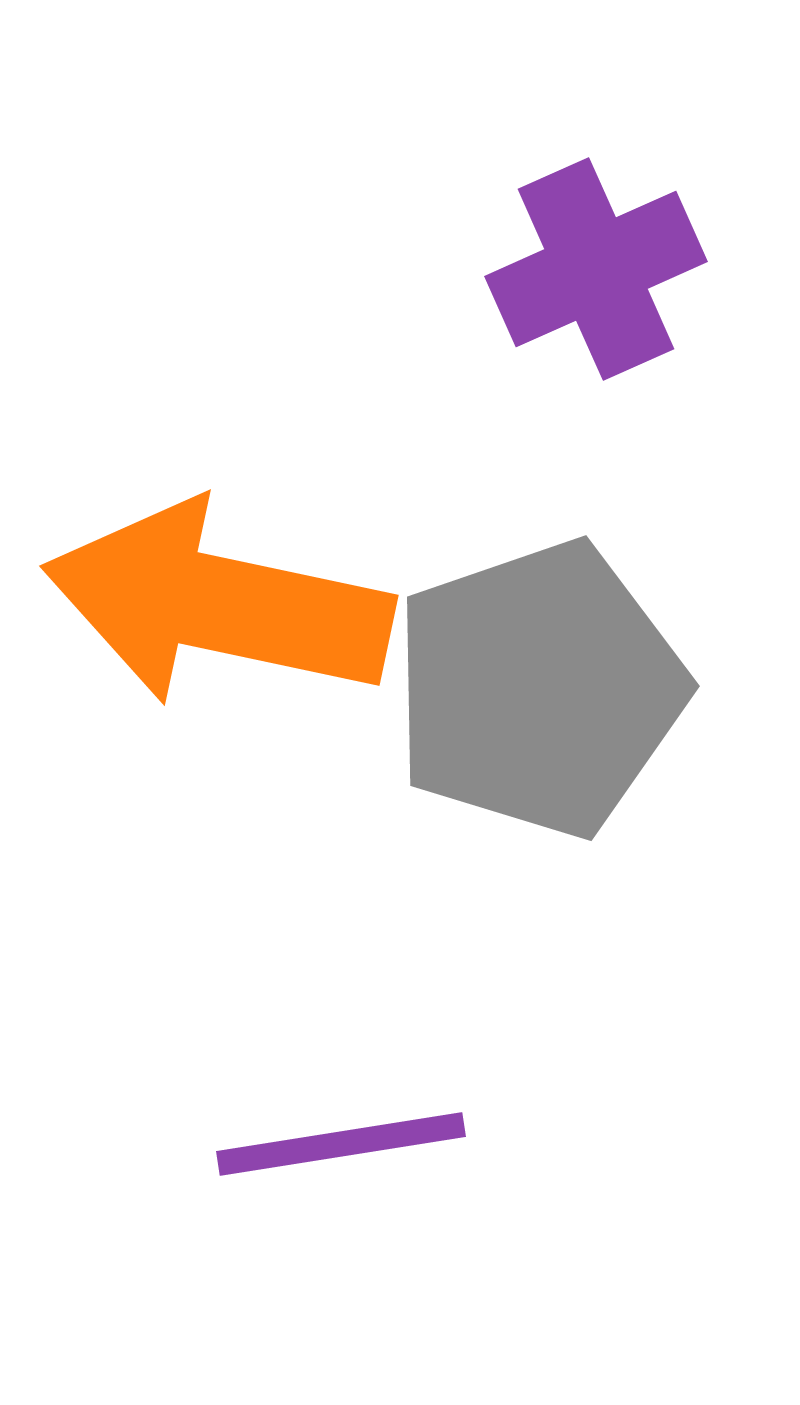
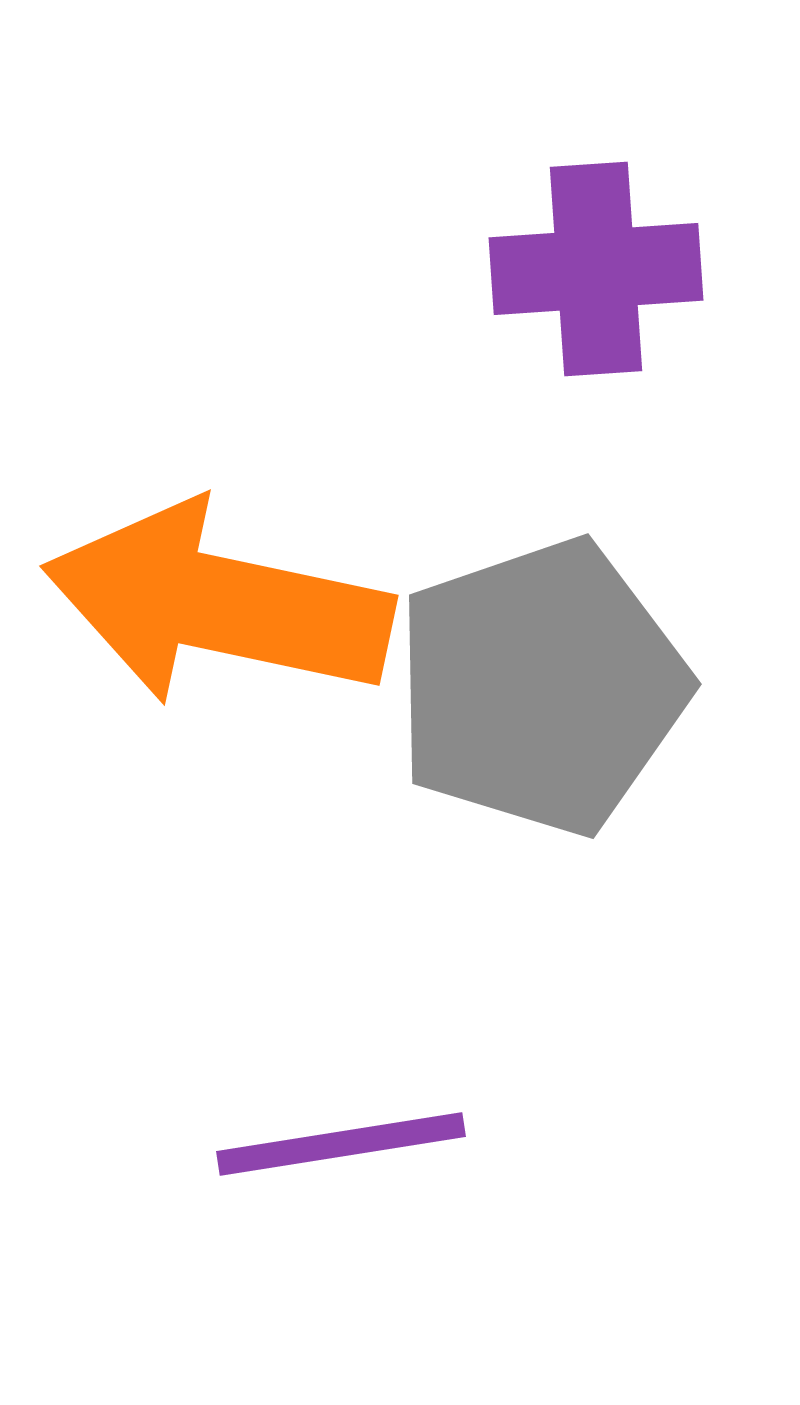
purple cross: rotated 20 degrees clockwise
gray pentagon: moved 2 px right, 2 px up
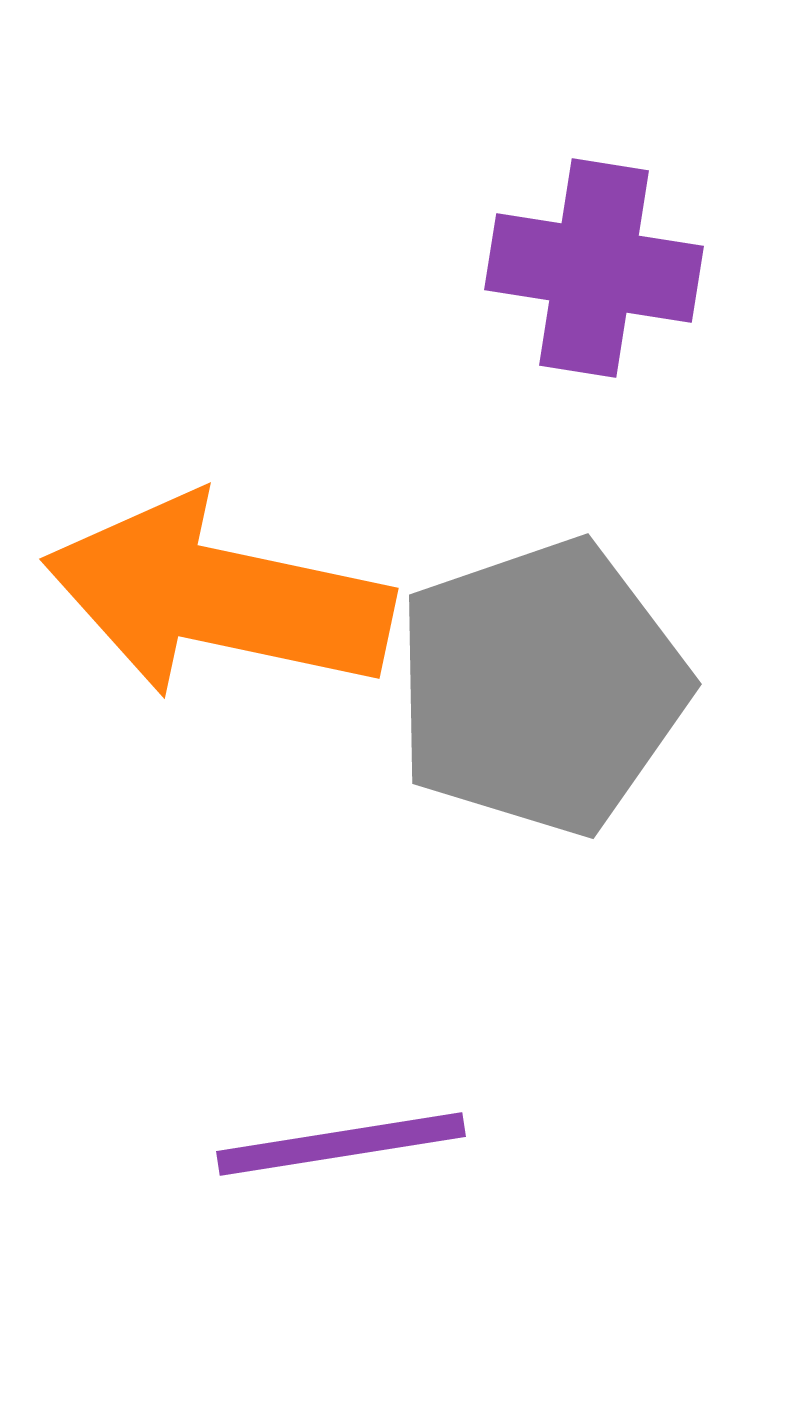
purple cross: moved 2 px left, 1 px up; rotated 13 degrees clockwise
orange arrow: moved 7 px up
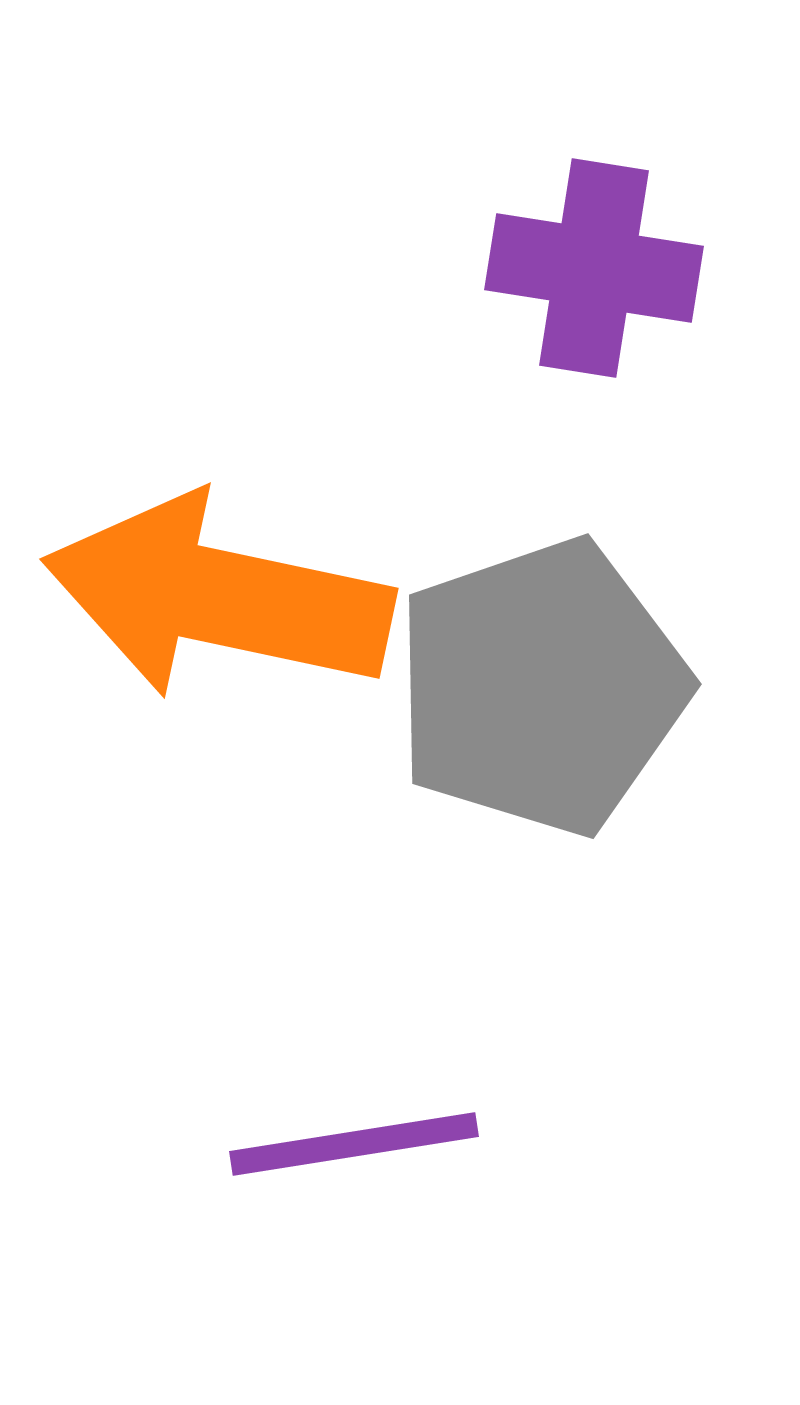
purple line: moved 13 px right
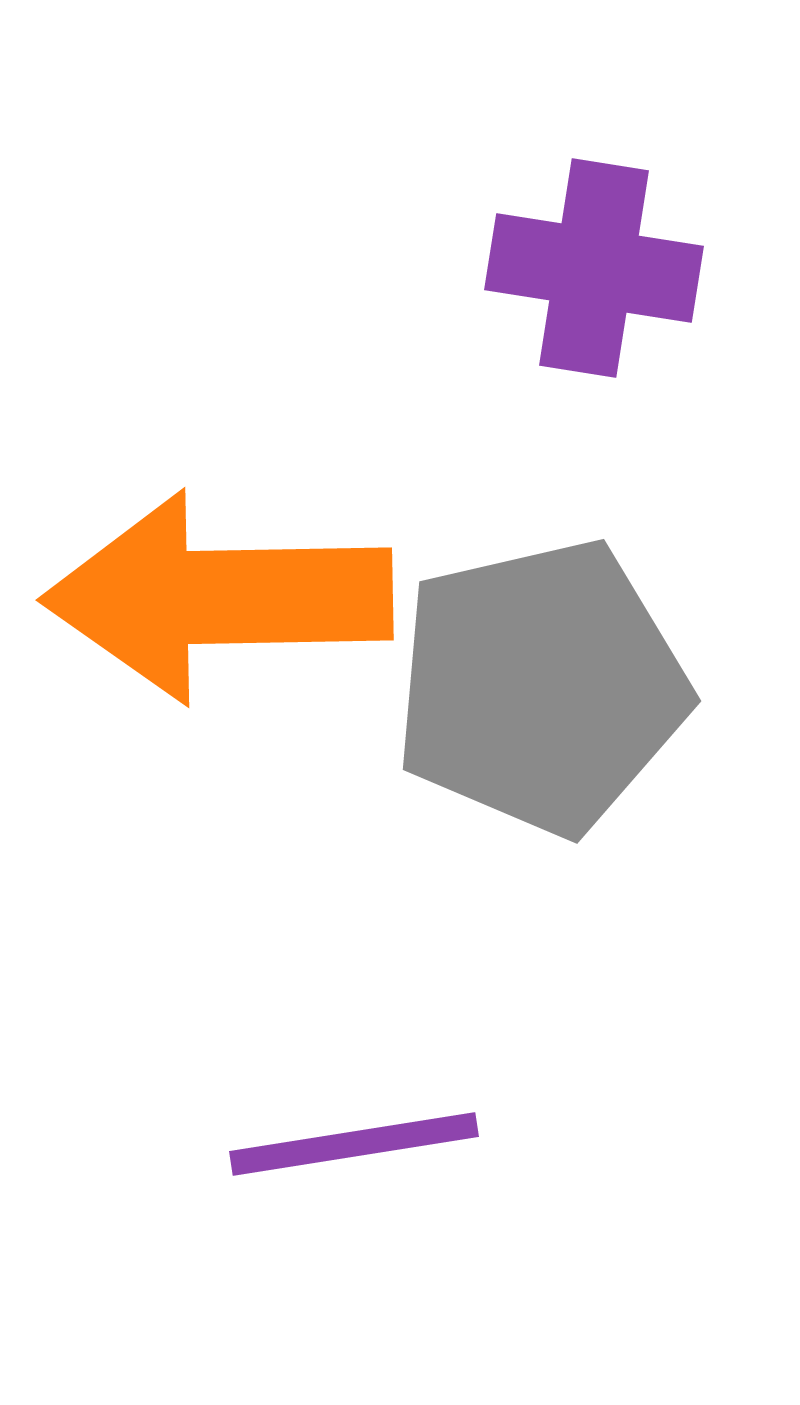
orange arrow: rotated 13 degrees counterclockwise
gray pentagon: rotated 6 degrees clockwise
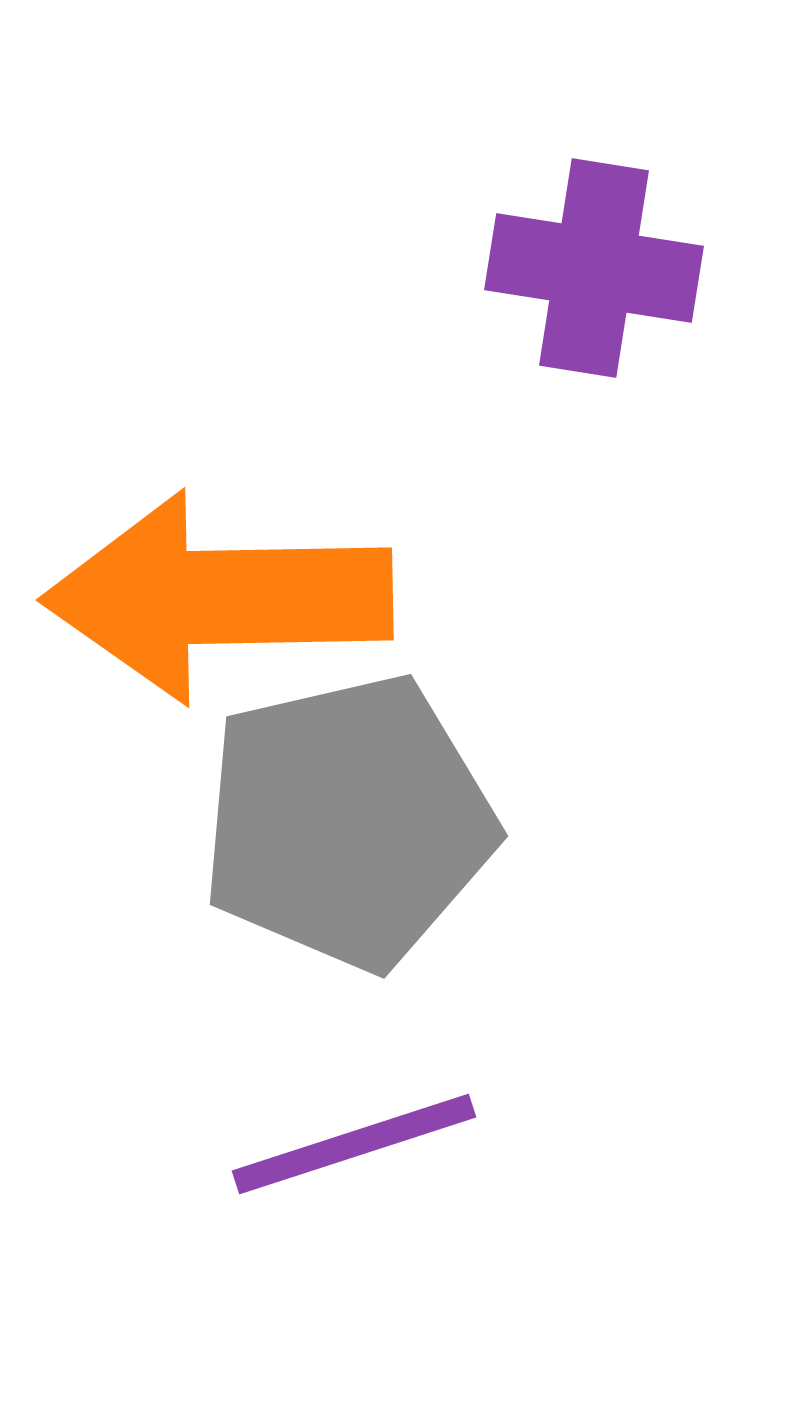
gray pentagon: moved 193 px left, 135 px down
purple line: rotated 9 degrees counterclockwise
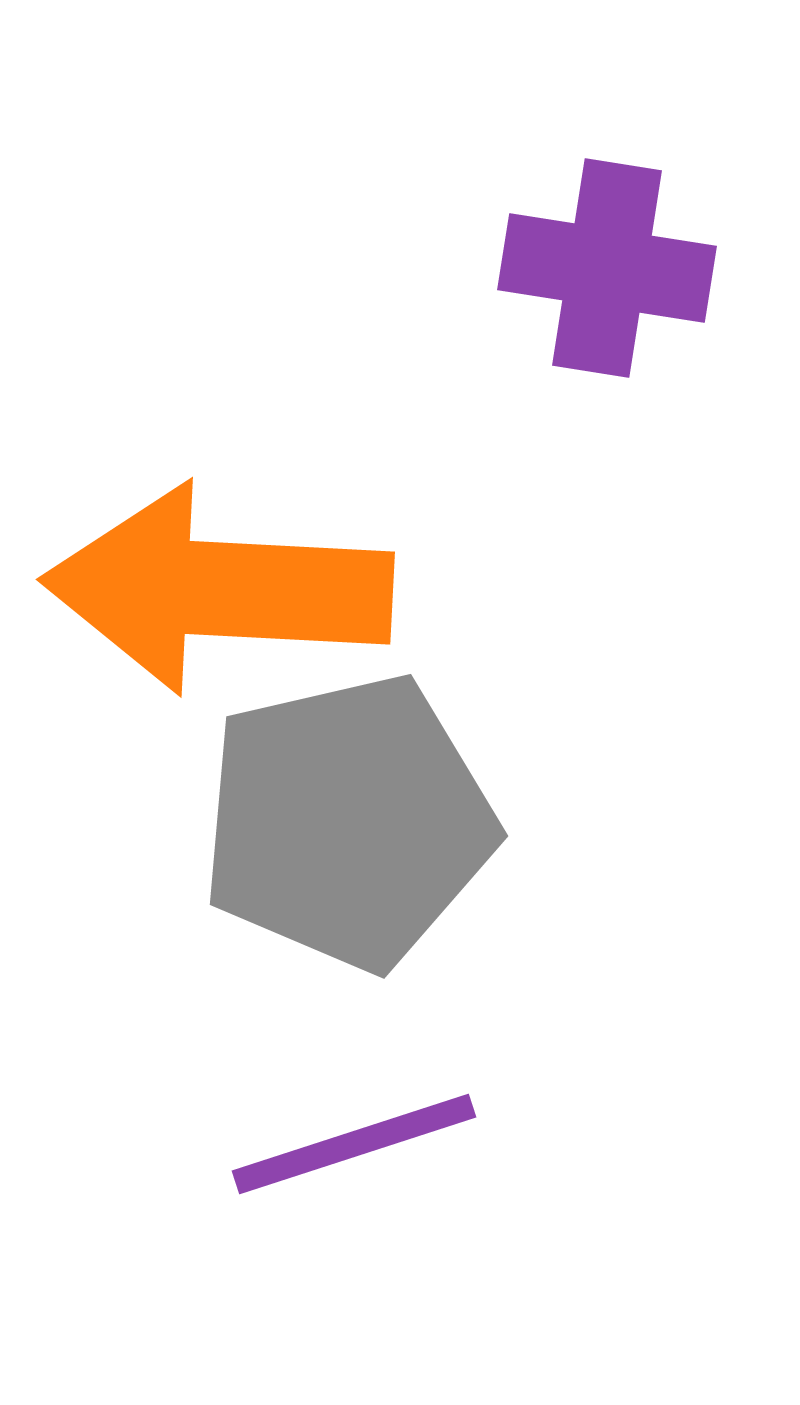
purple cross: moved 13 px right
orange arrow: moved 8 px up; rotated 4 degrees clockwise
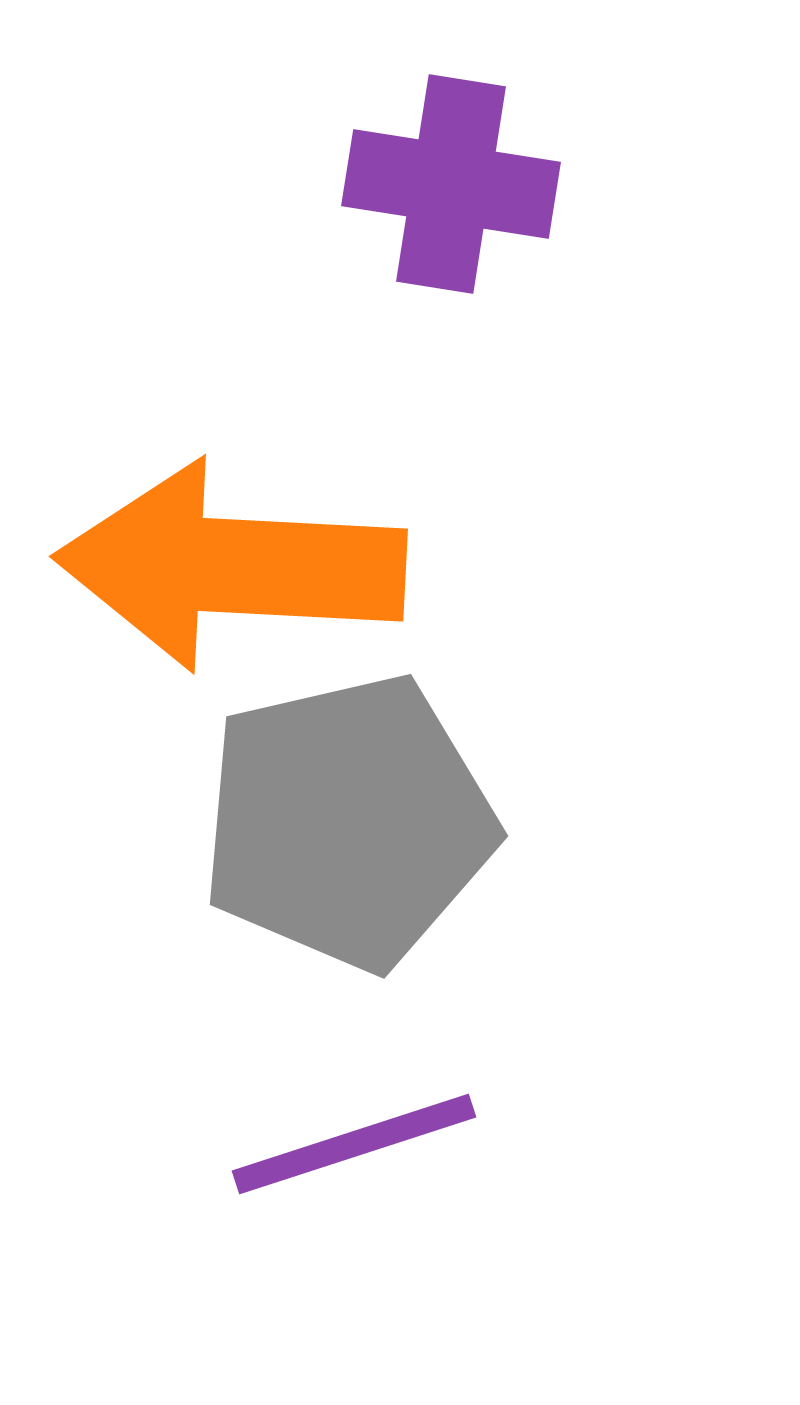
purple cross: moved 156 px left, 84 px up
orange arrow: moved 13 px right, 23 px up
